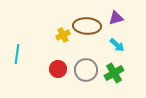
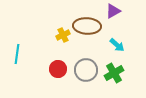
purple triangle: moved 3 px left, 7 px up; rotated 14 degrees counterclockwise
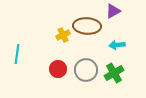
cyan arrow: rotated 133 degrees clockwise
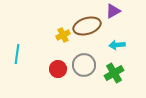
brown ellipse: rotated 20 degrees counterclockwise
gray circle: moved 2 px left, 5 px up
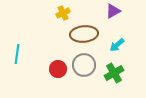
brown ellipse: moved 3 px left, 8 px down; rotated 12 degrees clockwise
yellow cross: moved 22 px up
cyan arrow: rotated 35 degrees counterclockwise
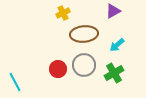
cyan line: moved 2 px left, 28 px down; rotated 36 degrees counterclockwise
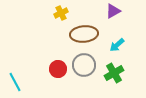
yellow cross: moved 2 px left
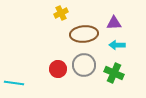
purple triangle: moved 1 px right, 12 px down; rotated 28 degrees clockwise
cyan arrow: rotated 42 degrees clockwise
green cross: rotated 36 degrees counterclockwise
cyan line: moved 1 px left, 1 px down; rotated 54 degrees counterclockwise
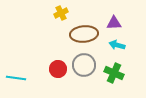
cyan arrow: rotated 14 degrees clockwise
cyan line: moved 2 px right, 5 px up
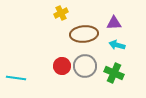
gray circle: moved 1 px right, 1 px down
red circle: moved 4 px right, 3 px up
